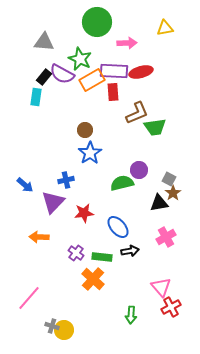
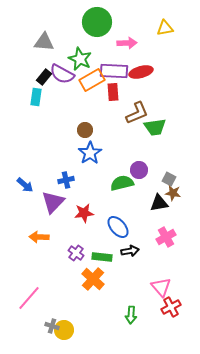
brown star: rotated 28 degrees counterclockwise
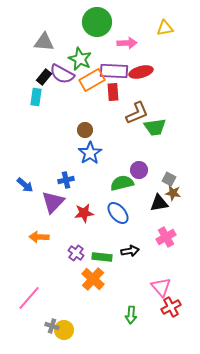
blue ellipse: moved 14 px up
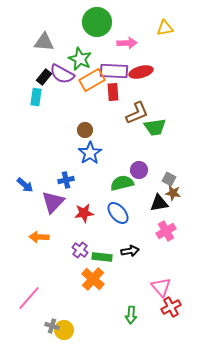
pink cross: moved 6 px up
purple cross: moved 4 px right, 3 px up
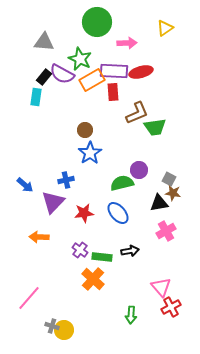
yellow triangle: rotated 24 degrees counterclockwise
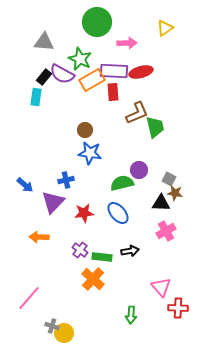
green trapezoid: rotated 95 degrees counterclockwise
blue star: rotated 30 degrees counterclockwise
brown star: moved 2 px right
black triangle: moved 2 px right; rotated 12 degrees clockwise
red cross: moved 7 px right, 1 px down; rotated 30 degrees clockwise
yellow circle: moved 3 px down
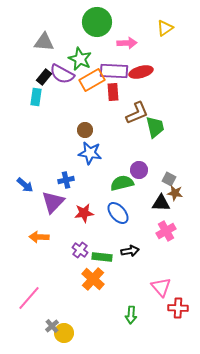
gray cross: rotated 32 degrees clockwise
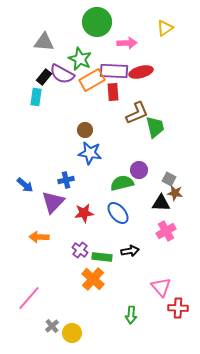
yellow circle: moved 8 px right
